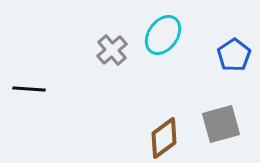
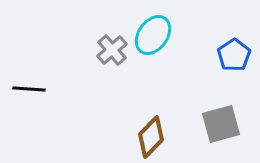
cyan ellipse: moved 10 px left
brown diamond: moved 13 px left, 1 px up; rotated 9 degrees counterclockwise
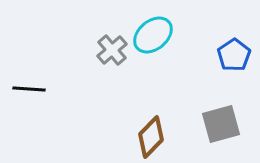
cyan ellipse: rotated 15 degrees clockwise
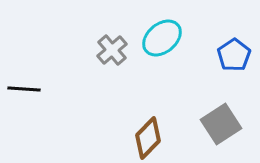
cyan ellipse: moved 9 px right, 3 px down
black line: moved 5 px left
gray square: rotated 18 degrees counterclockwise
brown diamond: moved 3 px left, 1 px down
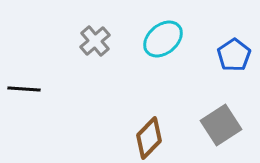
cyan ellipse: moved 1 px right, 1 px down
gray cross: moved 17 px left, 9 px up
gray square: moved 1 px down
brown diamond: moved 1 px right
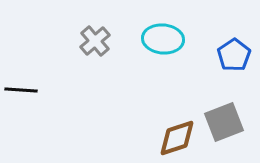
cyan ellipse: rotated 45 degrees clockwise
black line: moved 3 px left, 1 px down
gray square: moved 3 px right, 3 px up; rotated 12 degrees clockwise
brown diamond: moved 28 px right; rotated 27 degrees clockwise
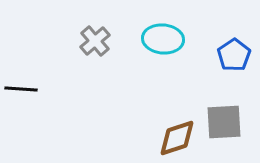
black line: moved 1 px up
gray square: rotated 18 degrees clockwise
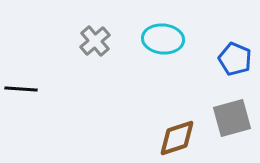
blue pentagon: moved 1 px right, 4 px down; rotated 16 degrees counterclockwise
gray square: moved 8 px right, 4 px up; rotated 12 degrees counterclockwise
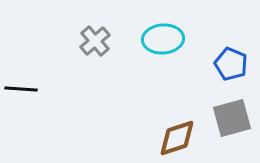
cyan ellipse: rotated 9 degrees counterclockwise
blue pentagon: moved 4 px left, 5 px down
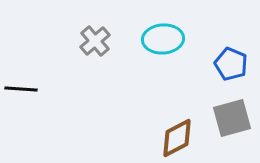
brown diamond: rotated 9 degrees counterclockwise
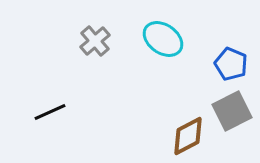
cyan ellipse: rotated 39 degrees clockwise
black line: moved 29 px right, 23 px down; rotated 28 degrees counterclockwise
gray square: moved 7 px up; rotated 12 degrees counterclockwise
brown diamond: moved 11 px right, 2 px up
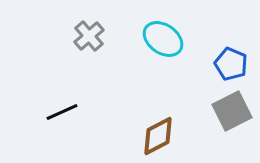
gray cross: moved 6 px left, 5 px up
black line: moved 12 px right
brown diamond: moved 30 px left
